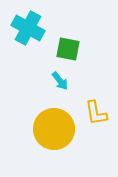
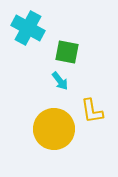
green square: moved 1 px left, 3 px down
yellow L-shape: moved 4 px left, 2 px up
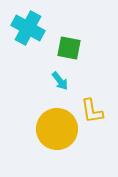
green square: moved 2 px right, 4 px up
yellow circle: moved 3 px right
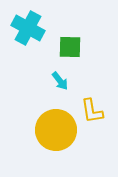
green square: moved 1 px right, 1 px up; rotated 10 degrees counterclockwise
yellow circle: moved 1 px left, 1 px down
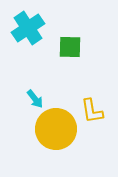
cyan cross: rotated 28 degrees clockwise
cyan arrow: moved 25 px left, 18 px down
yellow circle: moved 1 px up
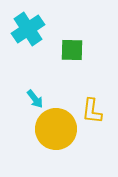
cyan cross: moved 1 px down
green square: moved 2 px right, 3 px down
yellow L-shape: rotated 16 degrees clockwise
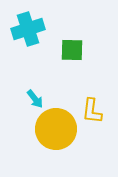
cyan cross: rotated 16 degrees clockwise
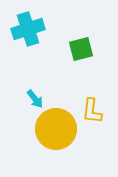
green square: moved 9 px right, 1 px up; rotated 15 degrees counterclockwise
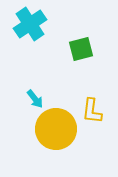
cyan cross: moved 2 px right, 5 px up; rotated 16 degrees counterclockwise
